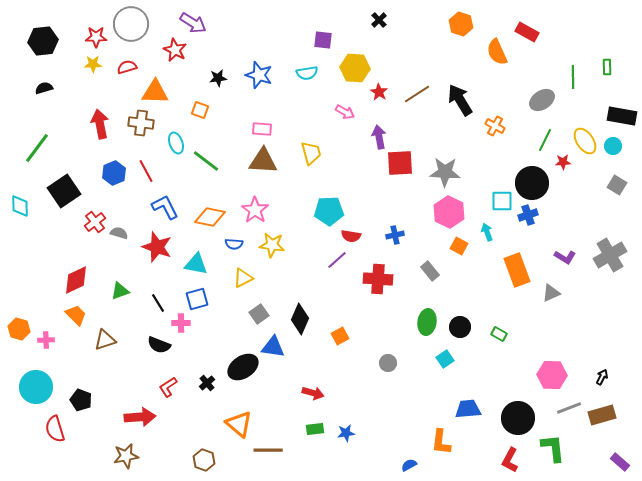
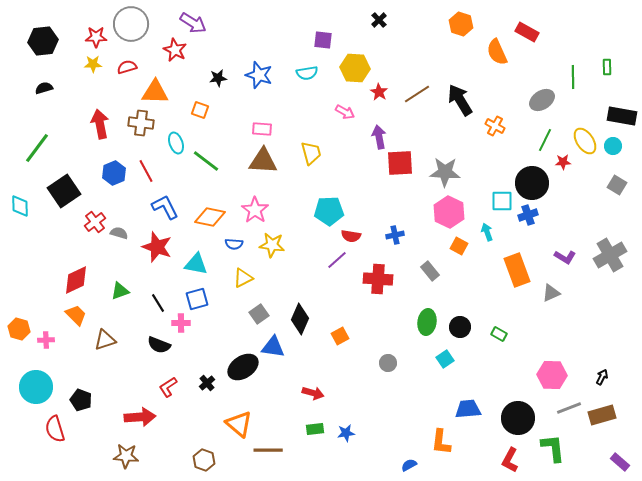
brown star at (126, 456): rotated 15 degrees clockwise
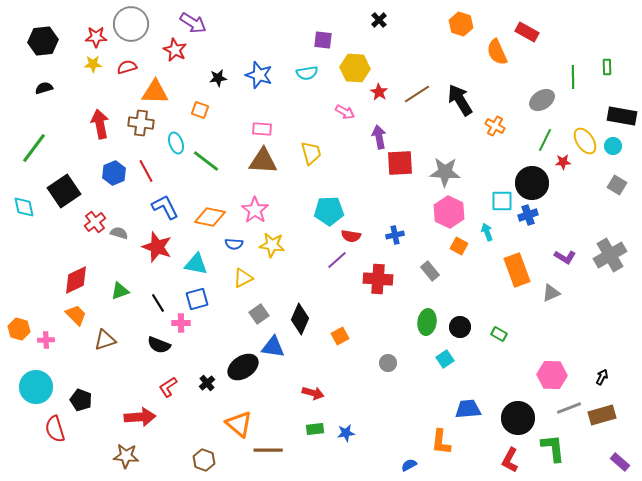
green line at (37, 148): moved 3 px left
cyan diamond at (20, 206): moved 4 px right, 1 px down; rotated 10 degrees counterclockwise
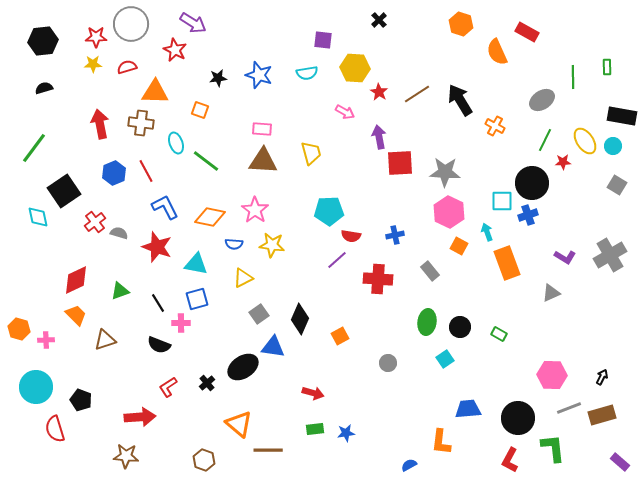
cyan diamond at (24, 207): moved 14 px right, 10 px down
orange rectangle at (517, 270): moved 10 px left, 7 px up
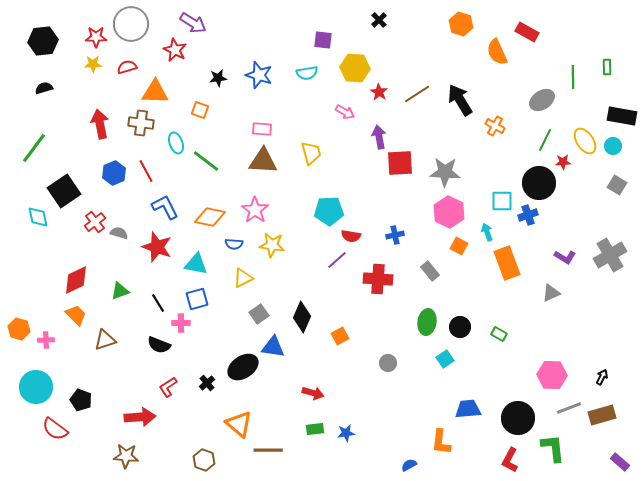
black circle at (532, 183): moved 7 px right
black diamond at (300, 319): moved 2 px right, 2 px up
red semicircle at (55, 429): rotated 36 degrees counterclockwise
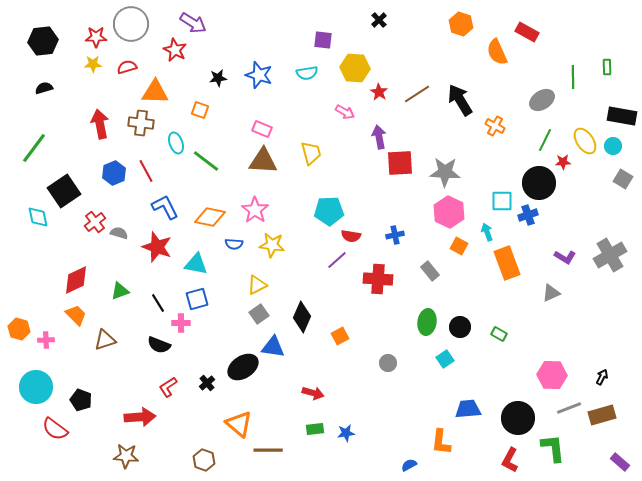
pink rectangle at (262, 129): rotated 18 degrees clockwise
gray square at (617, 185): moved 6 px right, 6 px up
yellow triangle at (243, 278): moved 14 px right, 7 px down
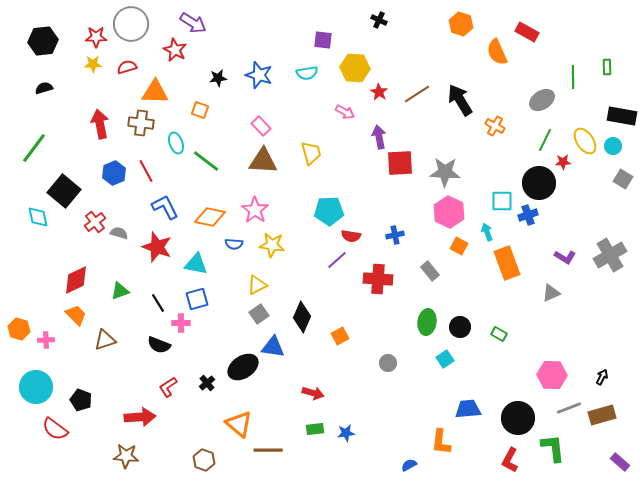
black cross at (379, 20): rotated 21 degrees counterclockwise
pink rectangle at (262, 129): moved 1 px left, 3 px up; rotated 24 degrees clockwise
black square at (64, 191): rotated 16 degrees counterclockwise
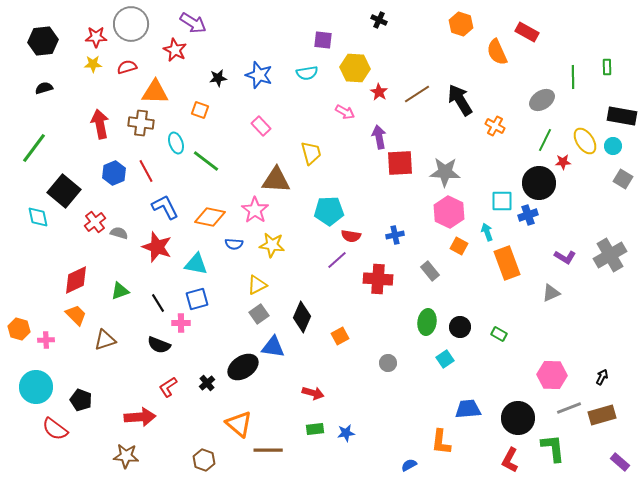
brown triangle at (263, 161): moved 13 px right, 19 px down
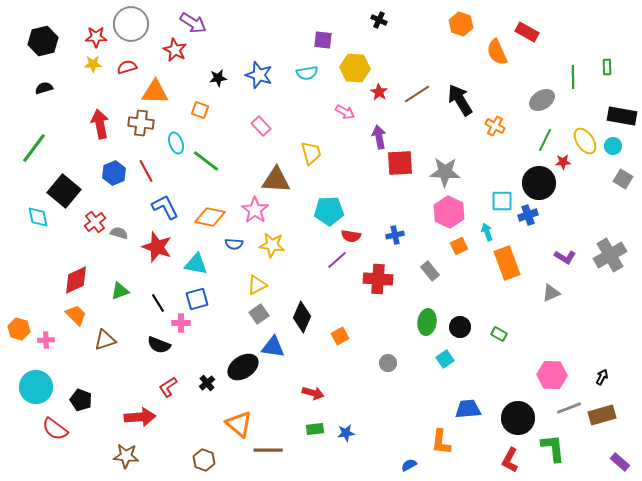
black hexagon at (43, 41): rotated 8 degrees counterclockwise
orange square at (459, 246): rotated 36 degrees clockwise
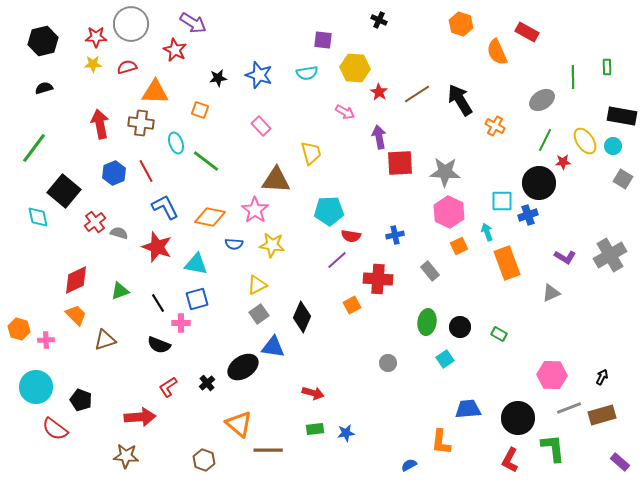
orange square at (340, 336): moved 12 px right, 31 px up
